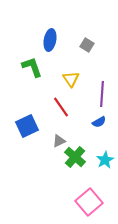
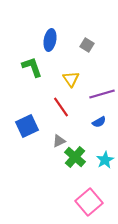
purple line: rotated 70 degrees clockwise
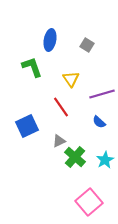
blue semicircle: rotated 72 degrees clockwise
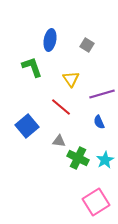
red line: rotated 15 degrees counterclockwise
blue semicircle: rotated 24 degrees clockwise
blue square: rotated 15 degrees counterclockwise
gray triangle: rotated 32 degrees clockwise
green cross: moved 3 px right, 1 px down; rotated 15 degrees counterclockwise
pink square: moved 7 px right; rotated 8 degrees clockwise
